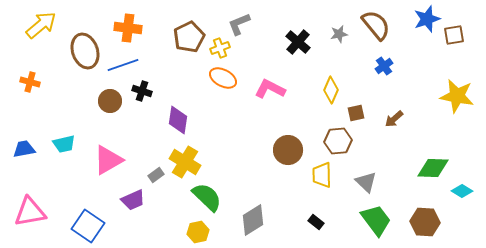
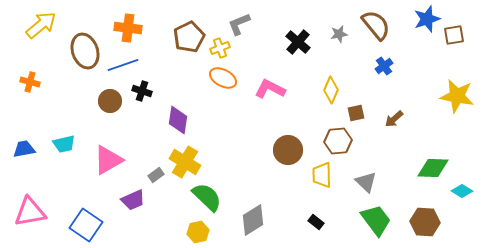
blue square at (88, 226): moved 2 px left, 1 px up
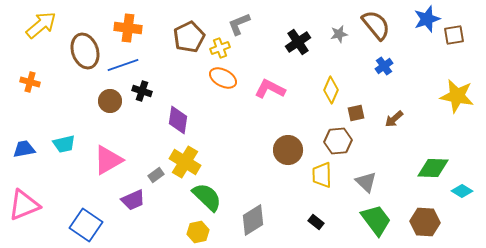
black cross at (298, 42): rotated 15 degrees clockwise
pink triangle at (30, 212): moved 6 px left, 7 px up; rotated 12 degrees counterclockwise
